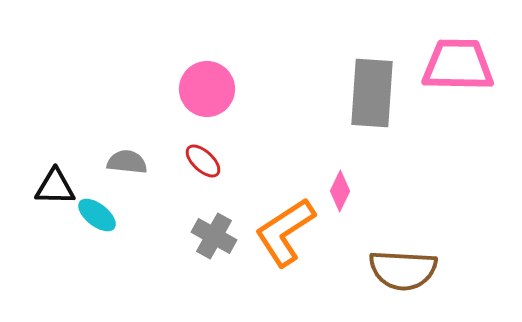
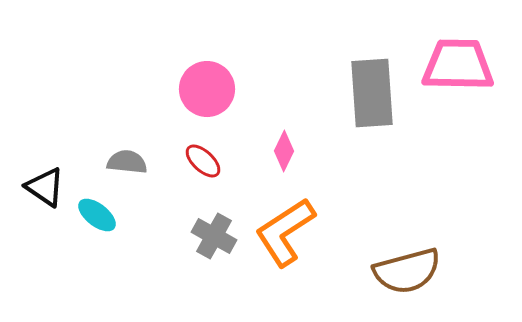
gray rectangle: rotated 8 degrees counterclockwise
black triangle: moved 10 px left; rotated 33 degrees clockwise
pink diamond: moved 56 px left, 40 px up
brown semicircle: moved 4 px right, 1 px down; rotated 18 degrees counterclockwise
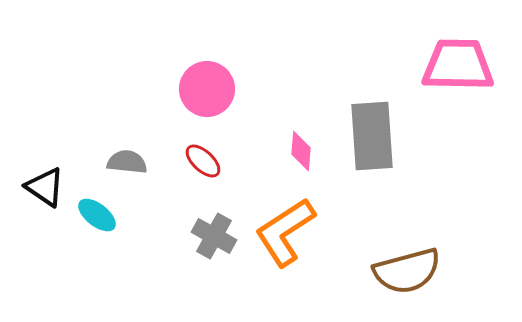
gray rectangle: moved 43 px down
pink diamond: moved 17 px right; rotated 21 degrees counterclockwise
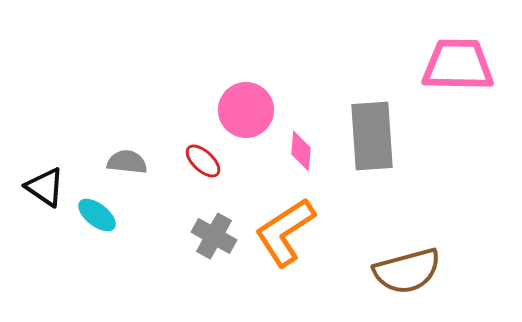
pink circle: moved 39 px right, 21 px down
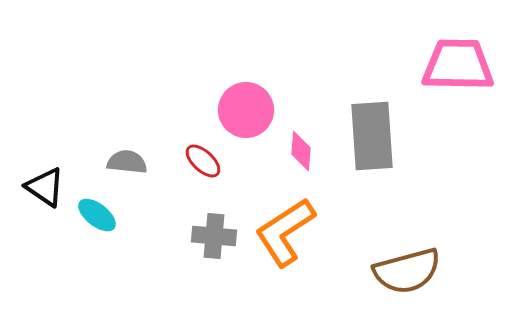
gray cross: rotated 24 degrees counterclockwise
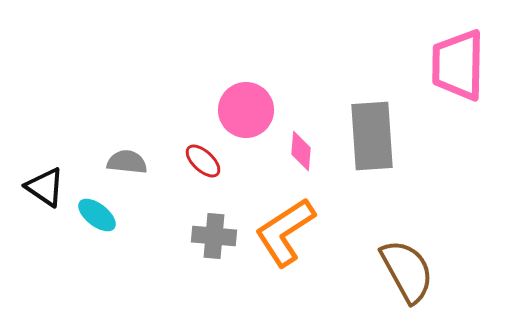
pink trapezoid: rotated 90 degrees counterclockwise
brown semicircle: rotated 104 degrees counterclockwise
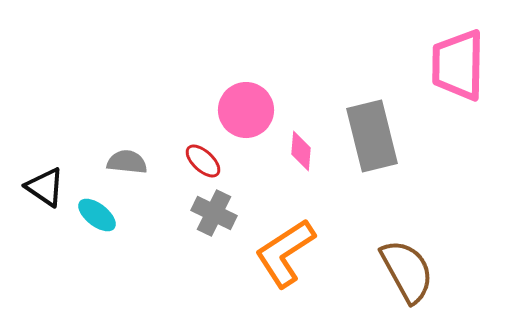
gray rectangle: rotated 10 degrees counterclockwise
orange L-shape: moved 21 px down
gray cross: moved 23 px up; rotated 21 degrees clockwise
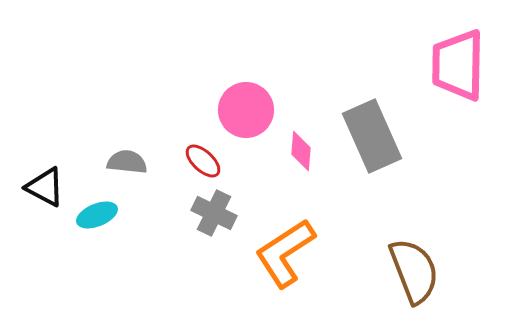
gray rectangle: rotated 10 degrees counterclockwise
black triangle: rotated 6 degrees counterclockwise
cyan ellipse: rotated 60 degrees counterclockwise
brown semicircle: moved 7 px right; rotated 8 degrees clockwise
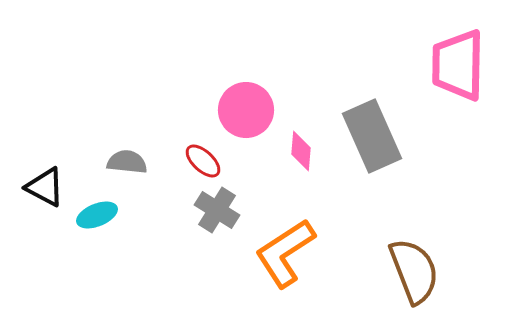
gray cross: moved 3 px right, 3 px up; rotated 6 degrees clockwise
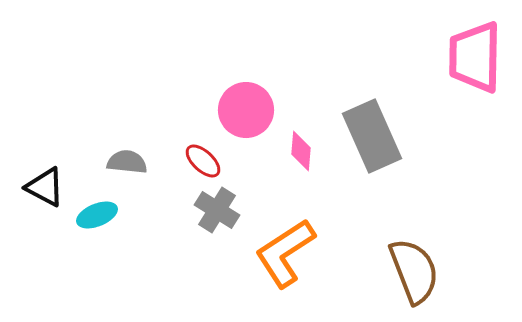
pink trapezoid: moved 17 px right, 8 px up
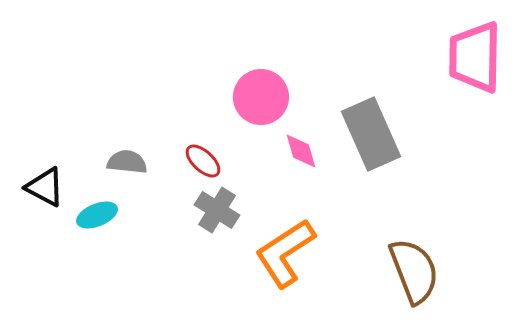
pink circle: moved 15 px right, 13 px up
gray rectangle: moved 1 px left, 2 px up
pink diamond: rotated 21 degrees counterclockwise
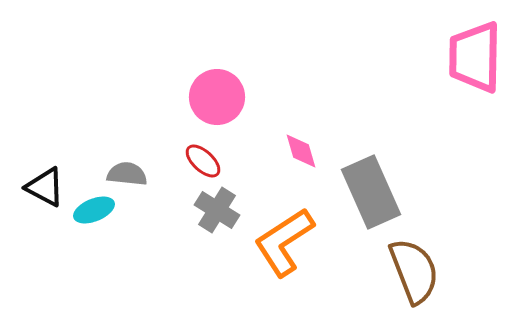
pink circle: moved 44 px left
gray rectangle: moved 58 px down
gray semicircle: moved 12 px down
cyan ellipse: moved 3 px left, 5 px up
orange L-shape: moved 1 px left, 11 px up
